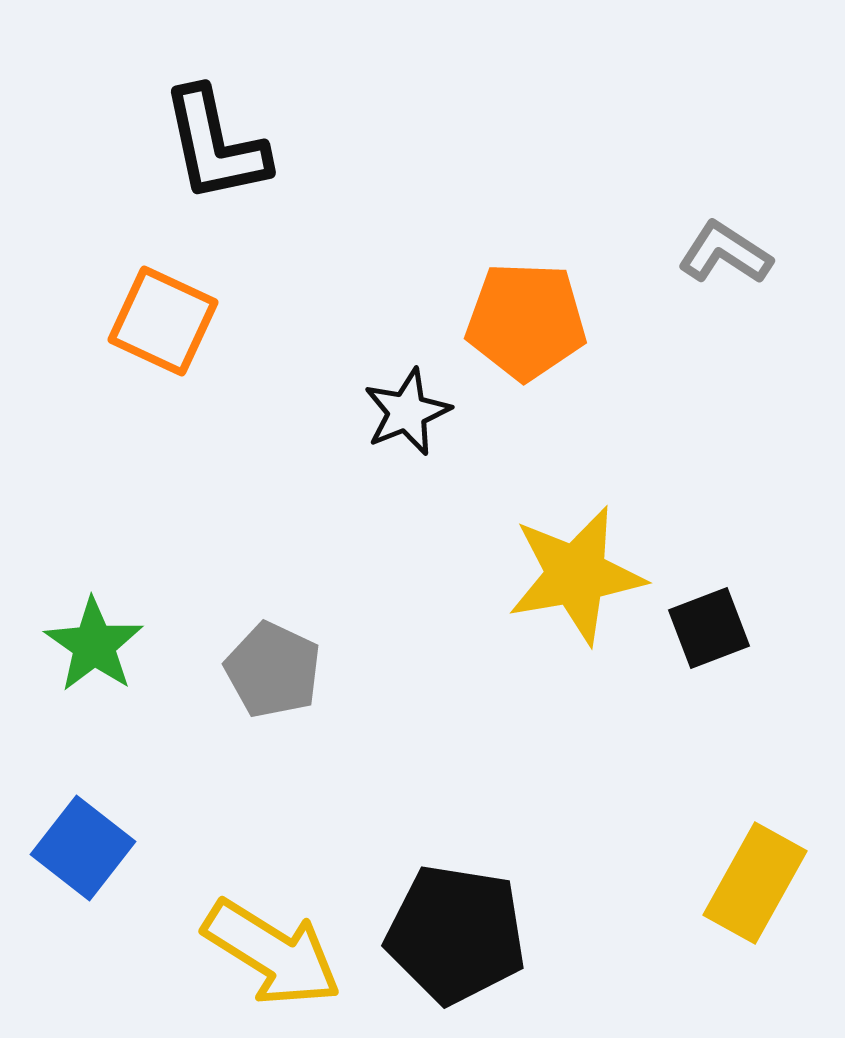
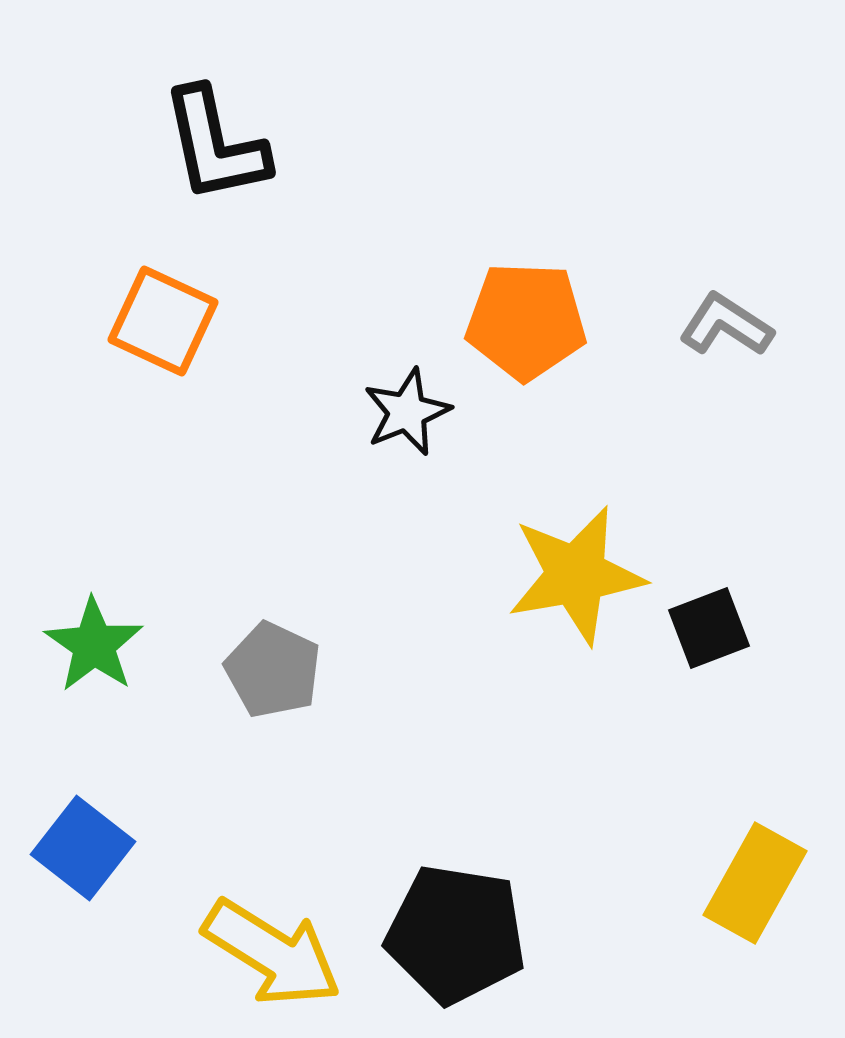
gray L-shape: moved 1 px right, 72 px down
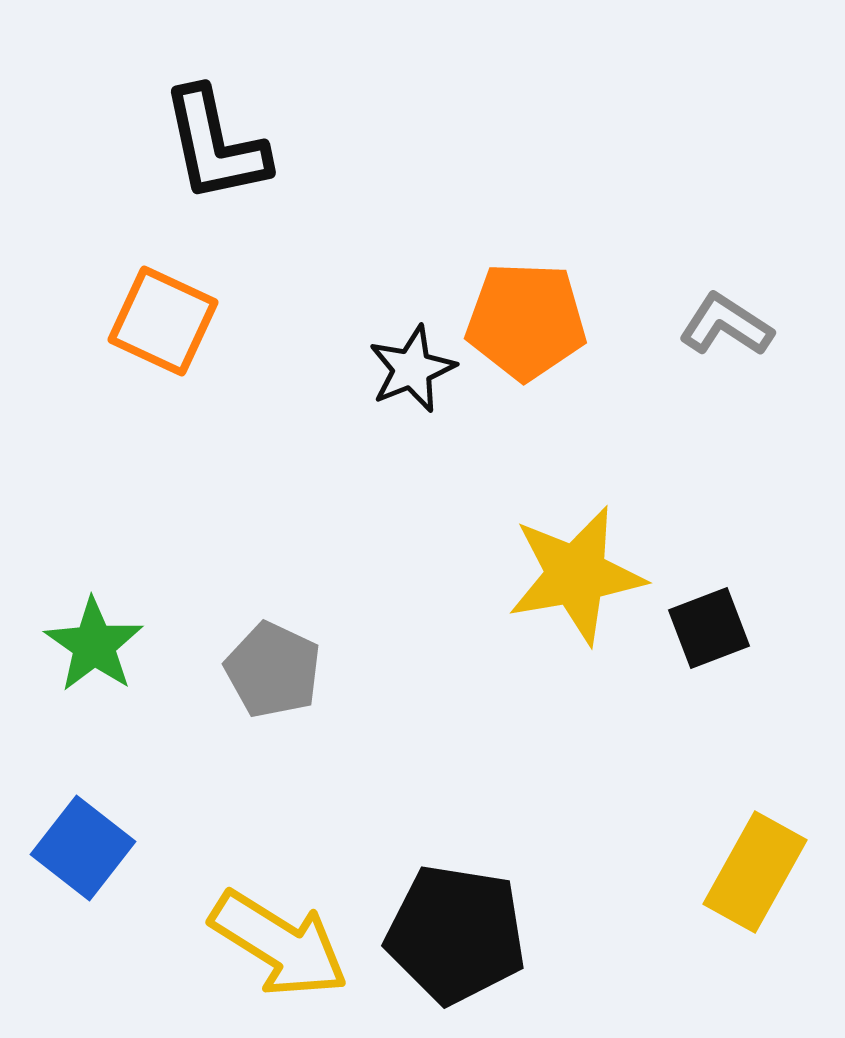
black star: moved 5 px right, 43 px up
yellow rectangle: moved 11 px up
yellow arrow: moved 7 px right, 9 px up
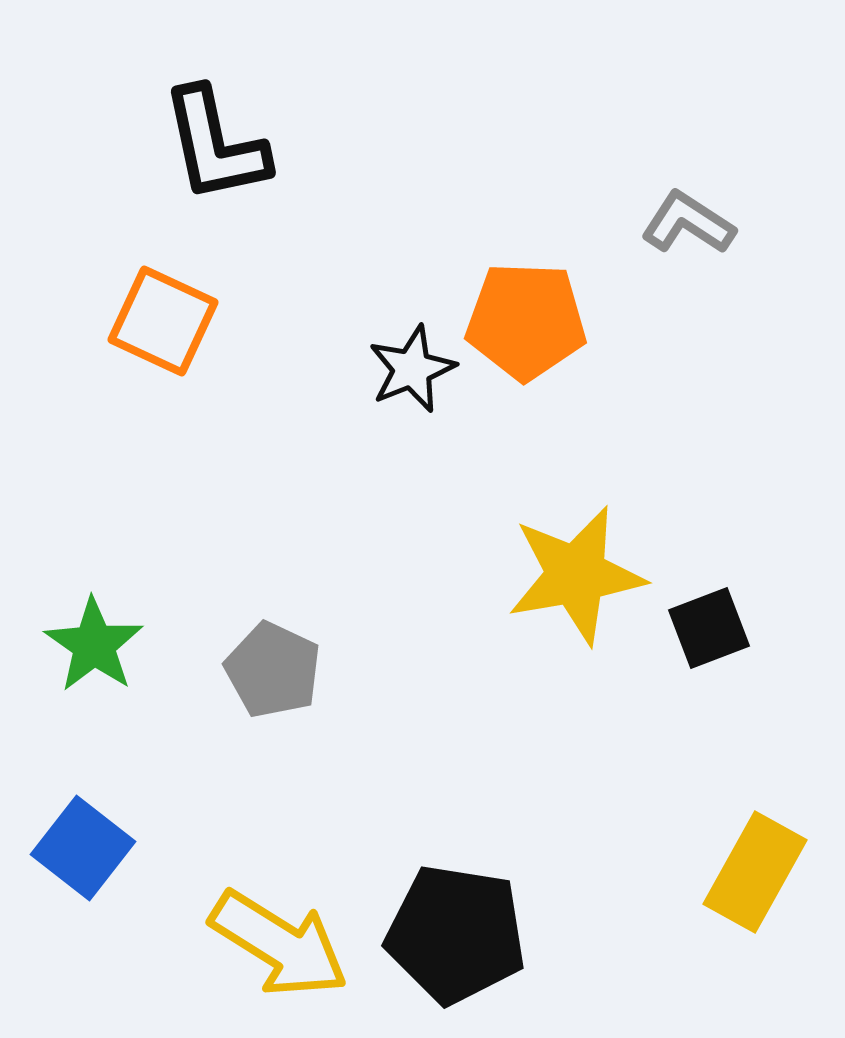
gray L-shape: moved 38 px left, 102 px up
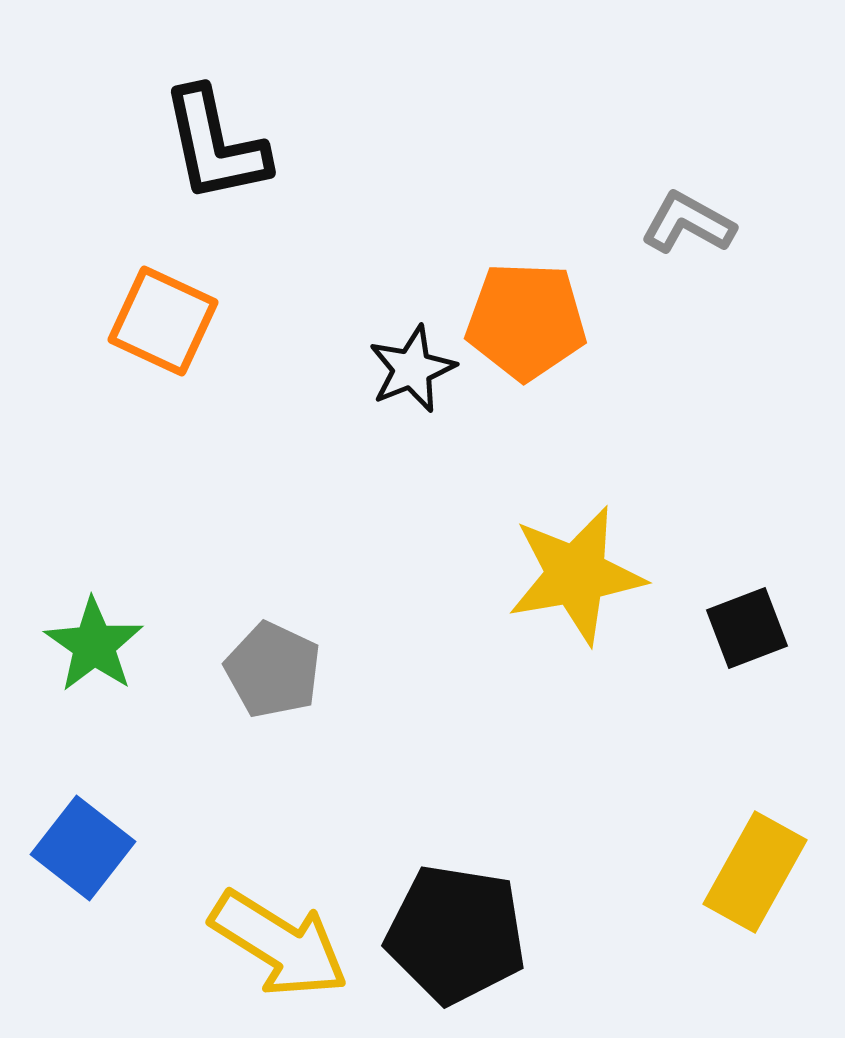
gray L-shape: rotated 4 degrees counterclockwise
black square: moved 38 px right
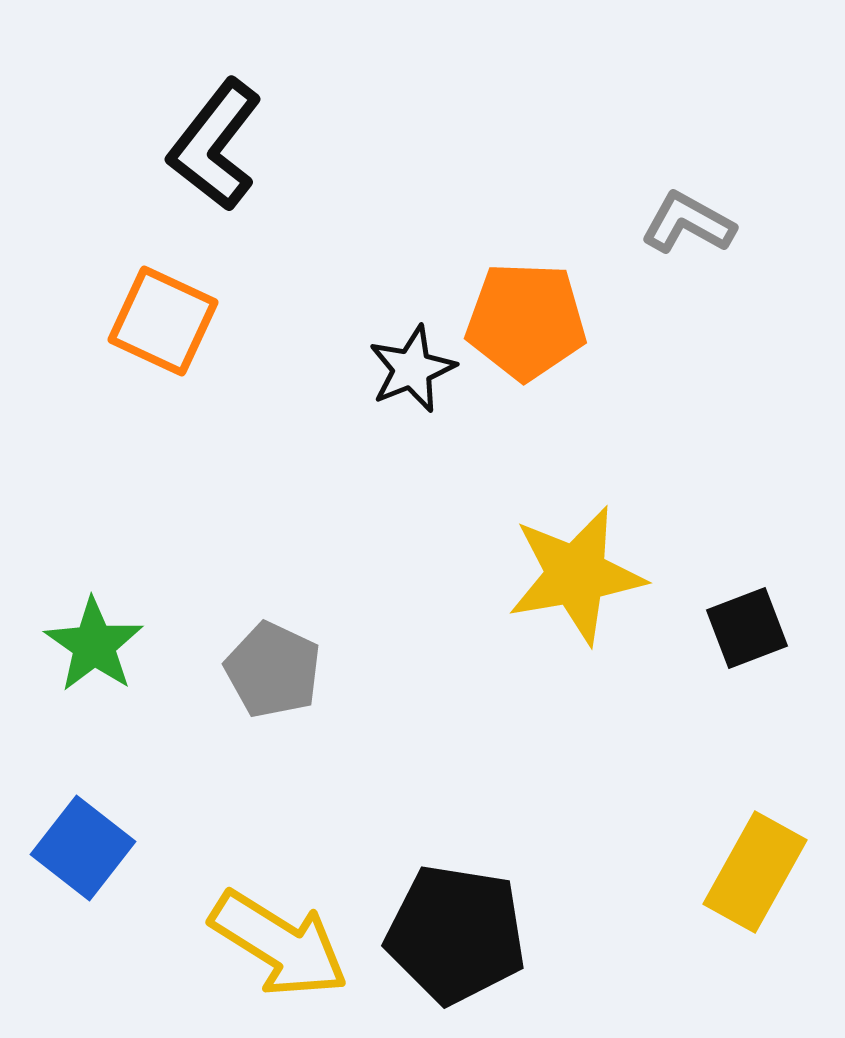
black L-shape: rotated 50 degrees clockwise
